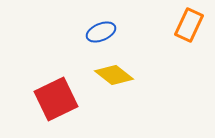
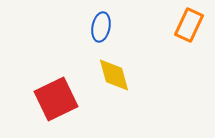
blue ellipse: moved 5 px up; rotated 56 degrees counterclockwise
yellow diamond: rotated 36 degrees clockwise
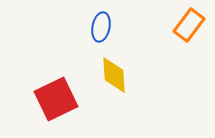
orange rectangle: rotated 12 degrees clockwise
yellow diamond: rotated 12 degrees clockwise
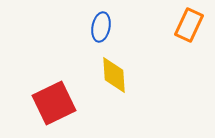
orange rectangle: rotated 12 degrees counterclockwise
red square: moved 2 px left, 4 px down
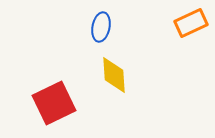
orange rectangle: moved 2 px right, 2 px up; rotated 40 degrees clockwise
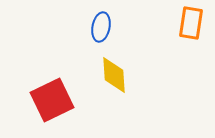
orange rectangle: rotated 56 degrees counterclockwise
red square: moved 2 px left, 3 px up
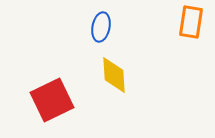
orange rectangle: moved 1 px up
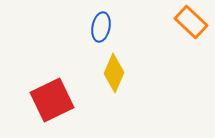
orange rectangle: rotated 56 degrees counterclockwise
yellow diamond: moved 2 px up; rotated 27 degrees clockwise
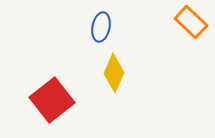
red square: rotated 12 degrees counterclockwise
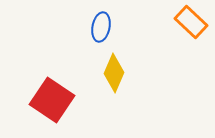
red square: rotated 18 degrees counterclockwise
